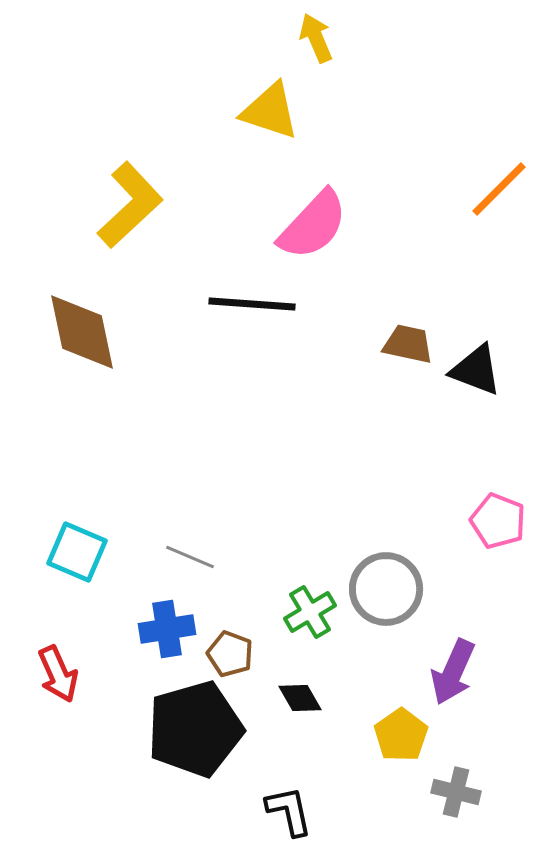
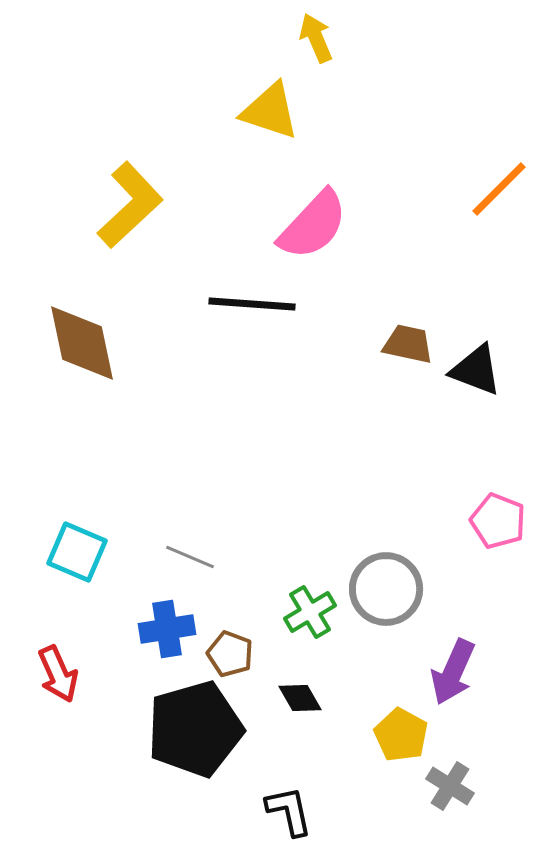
brown diamond: moved 11 px down
yellow pentagon: rotated 8 degrees counterclockwise
gray cross: moved 6 px left, 6 px up; rotated 18 degrees clockwise
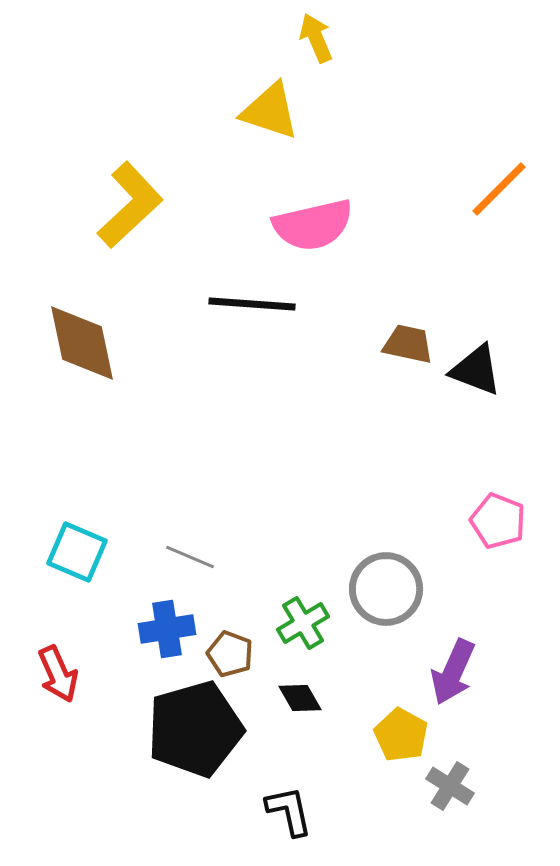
pink semicircle: rotated 34 degrees clockwise
green cross: moved 7 px left, 11 px down
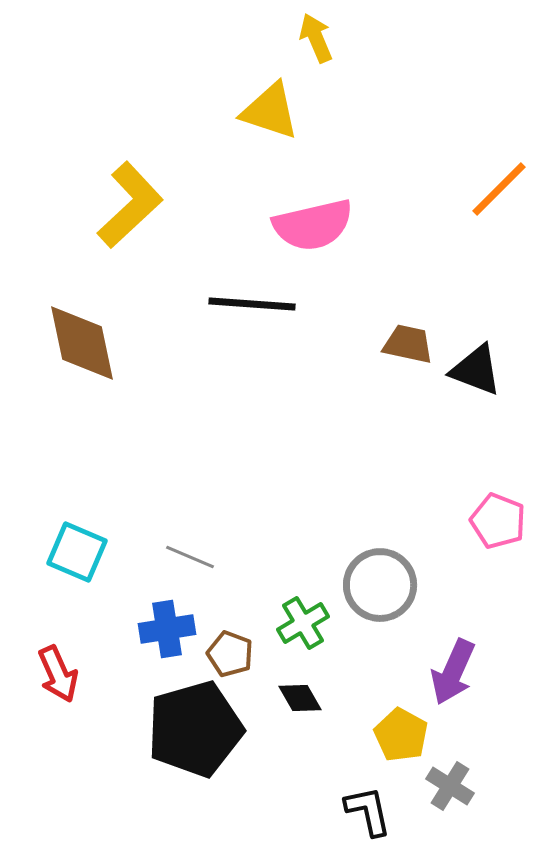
gray circle: moved 6 px left, 4 px up
black L-shape: moved 79 px right
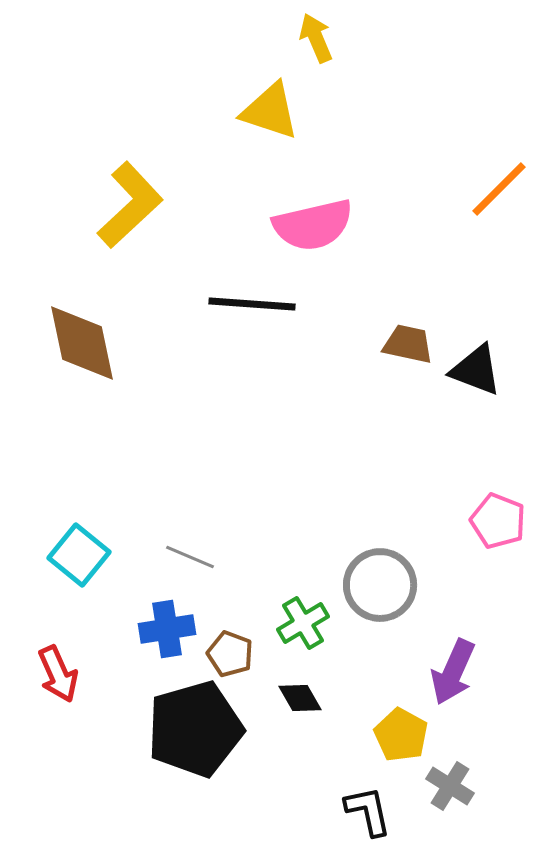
cyan square: moved 2 px right, 3 px down; rotated 16 degrees clockwise
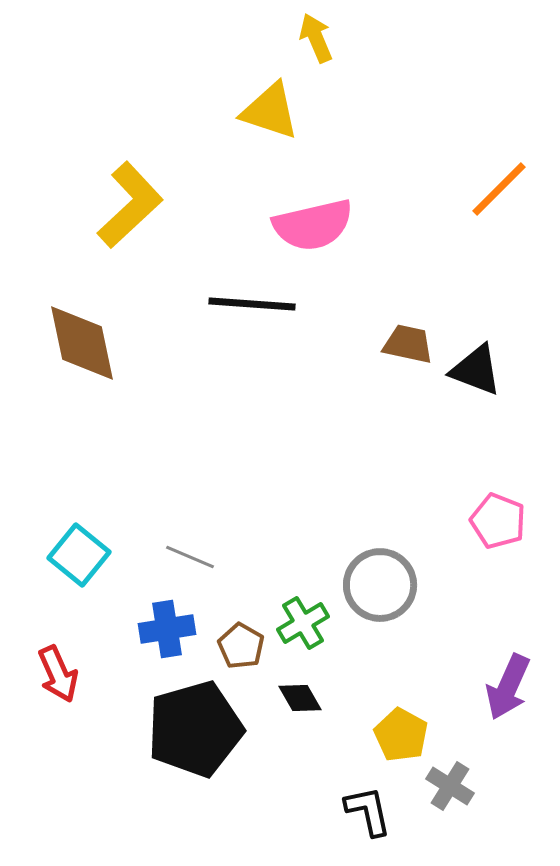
brown pentagon: moved 11 px right, 8 px up; rotated 9 degrees clockwise
purple arrow: moved 55 px right, 15 px down
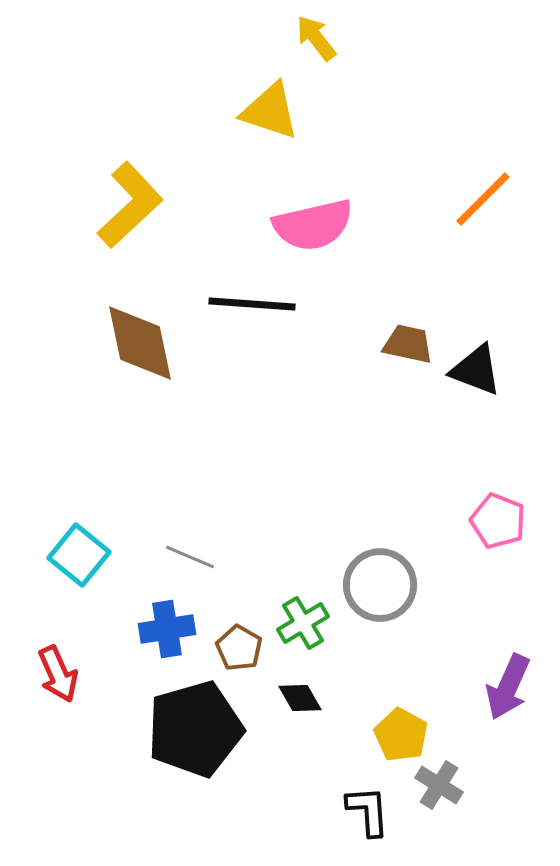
yellow arrow: rotated 15 degrees counterclockwise
orange line: moved 16 px left, 10 px down
brown diamond: moved 58 px right
brown pentagon: moved 2 px left, 2 px down
gray cross: moved 11 px left, 1 px up
black L-shape: rotated 8 degrees clockwise
